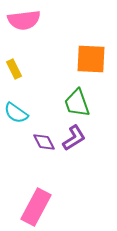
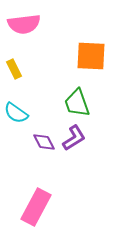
pink semicircle: moved 4 px down
orange square: moved 3 px up
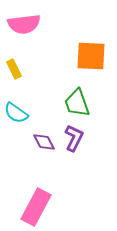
purple L-shape: rotated 32 degrees counterclockwise
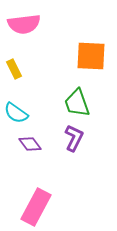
purple diamond: moved 14 px left, 2 px down; rotated 10 degrees counterclockwise
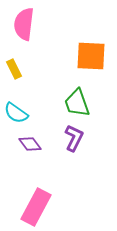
pink semicircle: rotated 104 degrees clockwise
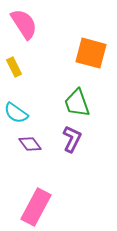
pink semicircle: rotated 140 degrees clockwise
orange square: moved 3 px up; rotated 12 degrees clockwise
yellow rectangle: moved 2 px up
purple L-shape: moved 2 px left, 1 px down
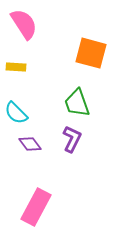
yellow rectangle: moved 2 px right; rotated 60 degrees counterclockwise
cyan semicircle: rotated 10 degrees clockwise
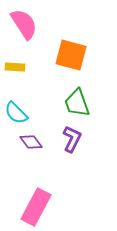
orange square: moved 20 px left, 2 px down
yellow rectangle: moved 1 px left
purple diamond: moved 1 px right, 2 px up
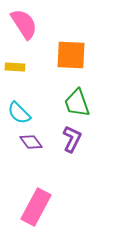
orange square: rotated 12 degrees counterclockwise
cyan semicircle: moved 3 px right
